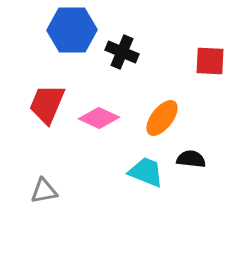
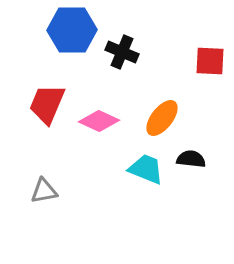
pink diamond: moved 3 px down
cyan trapezoid: moved 3 px up
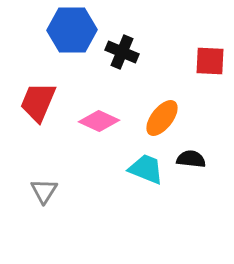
red trapezoid: moved 9 px left, 2 px up
gray triangle: rotated 48 degrees counterclockwise
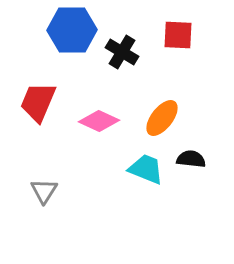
black cross: rotated 8 degrees clockwise
red square: moved 32 px left, 26 px up
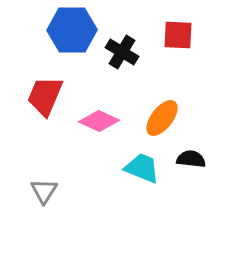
red trapezoid: moved 7 px right, 6 px up
cyan trapezoid: moved 4 px left, 1 px up
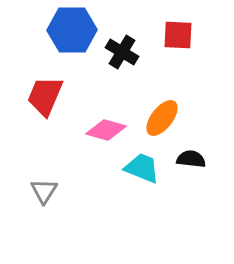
pink diamond: moved 7 px right, 9 px down; rotated 9 degrees counterclockwise
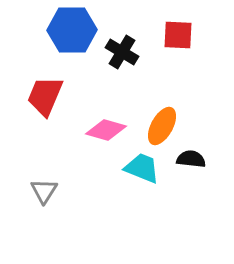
orange ellipse: moved 8 px down; rotated 9 degrees counterclockwise
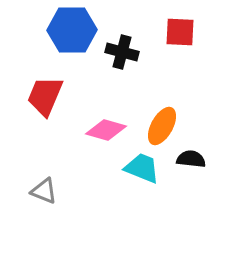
red square: moved 2 px right, 3 px up
black cross: rotated 16 degrees counterclockwise
gray triangle: rotated 40 degrees counterclockwise
